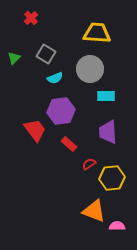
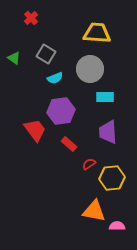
green triangle: rotated 40 degrees counterclockwise
cyan rectangle: moved 1 px left, 1 px down
orange triangle: rotated 10 degrees counterclockwise
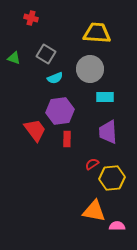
red cross: rotated 32 degrees counterclockwise
green triangle: rotated 16 degrees counterclockwise
purple hexagon: moved 1 px left
red rectangle: moved 2 px left, 5 px up; rotated 49 degrees clockwise
red semicircle: moved 3 px right
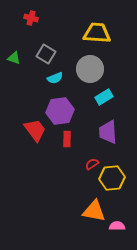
cyan rectangle: moved 1 px left; rotated 30 degrees counterclockwise
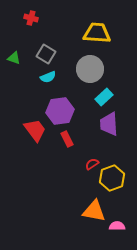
cyan semicircle: moved 7 px left, 1 px up
cyan rectangle: rotated 12 degrees counterclockwise
purple trapezoid: moved 1 px right, 8 px up
red rectangle: rotated 28 degrees counterclockwise
yellow hexagon: rotated 15 degrees counterclockwise
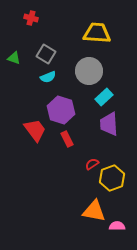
gray circle: moved 1 px left, 2 px down
purple hexagon: moved 1 px right, 1 px up; rotated 24 degrees clockwise
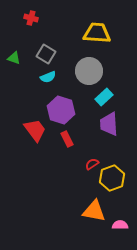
pink semicircle: moved 3 px right, 1 px up
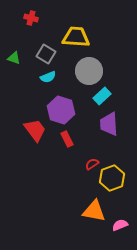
yellow trapezoid: moved 21 px left, 4 px down
cyan rectangle: moved 2 px left, 1 px up
pink semicircle: rotated 21 degrees counterclockwise
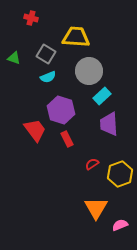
yellow hexagon: moved 8 px right, 4 px up
orange triangle: moved 2 px right, 3 px up; rotated 50 degrees clockwise
